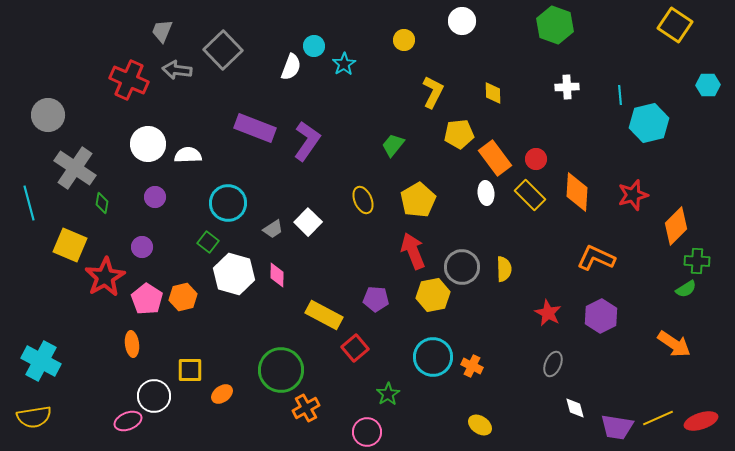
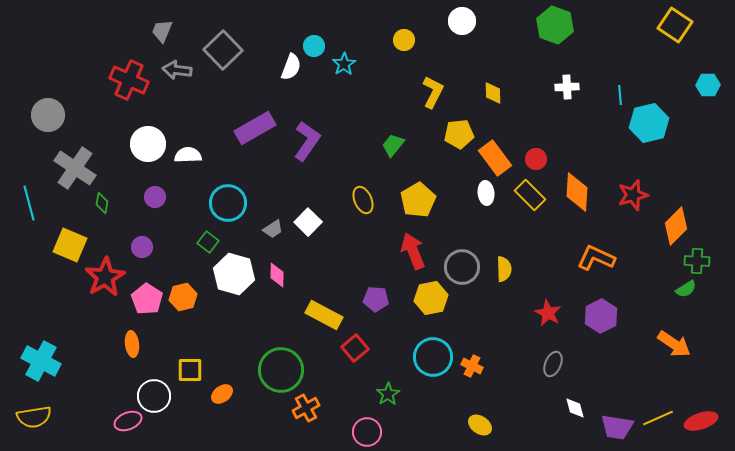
purple rectangle at (255, 128): rotated 51 degrees counterclockwise
yellow hexagon at (433, 295): moved 2 px left, 3 px down
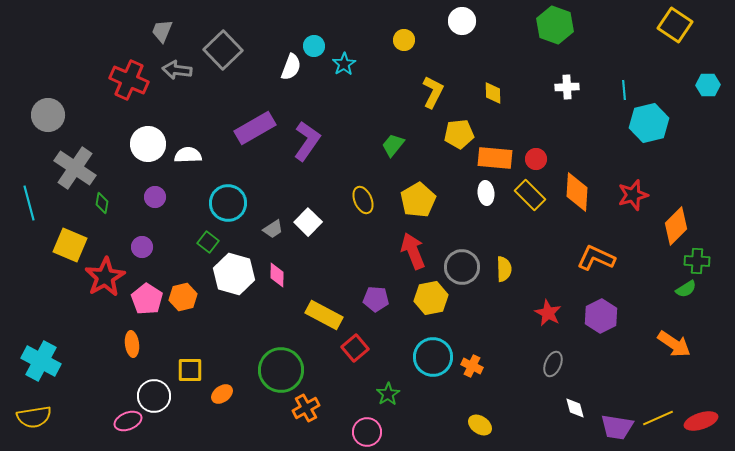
cyan line at (620, 95): moved 4 px right, 5 px up
orange rectangle at (495, 158): rotated 48 degrees counterclockwise
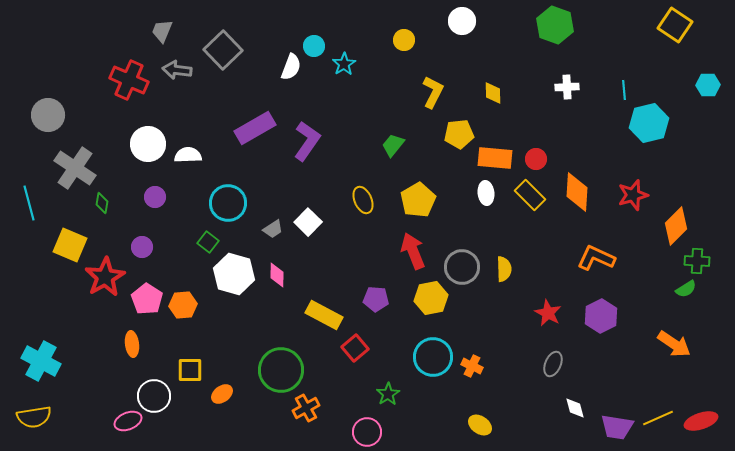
orange hexagon at (183, 297): moved 8 px down; rotated 8 degrees clockwise
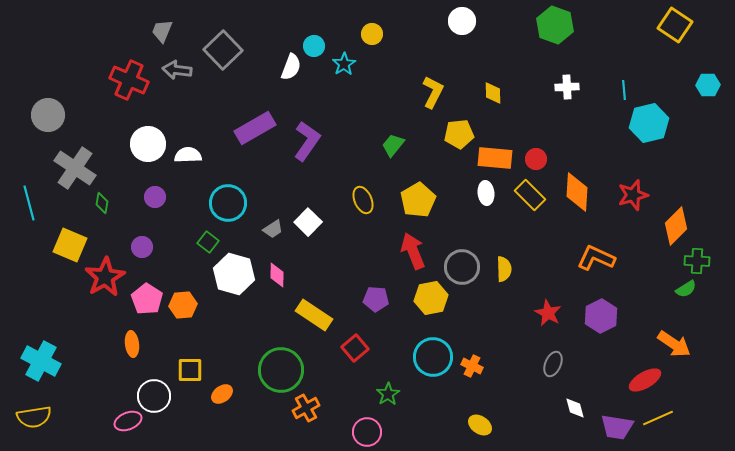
yellow circle at (404, 40): moved 32 px left, 6 px up
yellow rectangle at (324, 315): moved 10 px left; rotated 6 degrees clockwise
red ellipse at (701, 421): moved 56 px left, 41 px up; rotated 12 degrees counterclockwise
